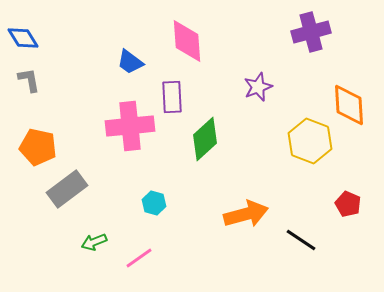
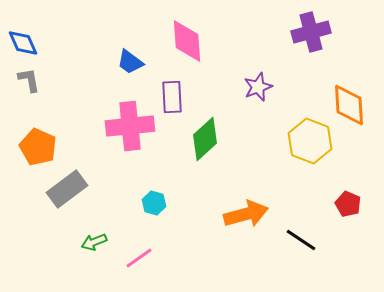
blue diamond: moved 5 px down; rotated 8 degrees clockwise
orange pentagon: rotated 12 degrees clockwise
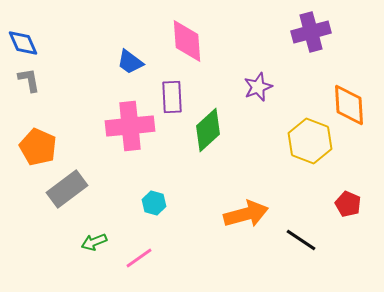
green diamond: moved 3 px right, 9 px up
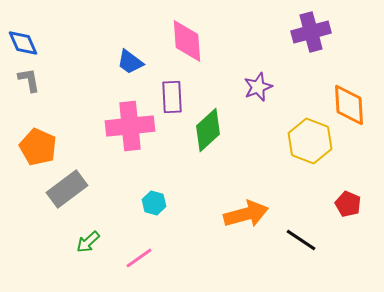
green arrow: moved 6 px left; rotated 20 degrees counterclockwise
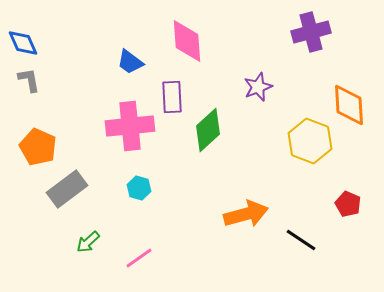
cyan hexagon: moved 15 px left, 15 px up
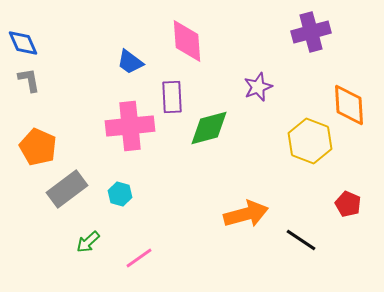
green diamond: moved 1 px right, 2 px up; rotated 27 degrees clockwise
cyan hexagon: moved 19 px left, 6 px down
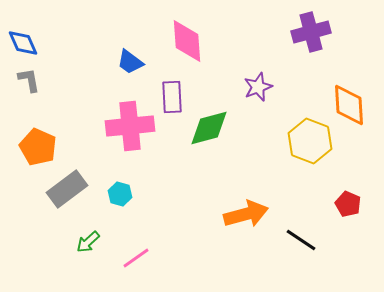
pink line: moved 3 px left
